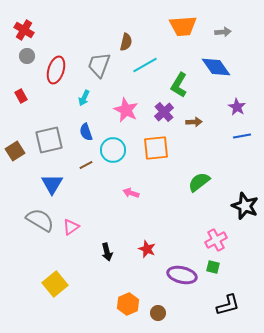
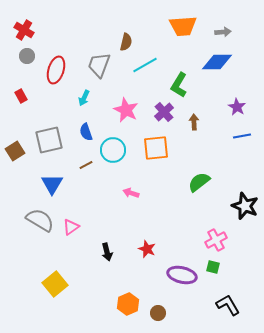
blue diamond: moved 1 px right, 5 px up; rotated 56 degrees counterclockwise
brown arrow: rotated 91 degrees counterclockwise
black L-shape: rotated 105 degrees counterclockwise
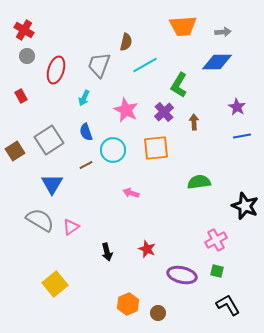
gray square: rotated 20 degrees counterclockwise
green semicircle: rotated 30 degrees clockwise
green square: moved 4 px right, 4 px down
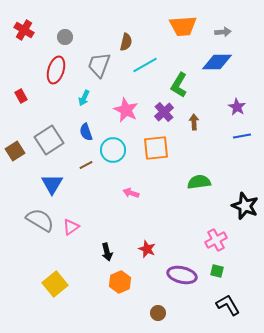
gray circle: moved 38 px right, 19 px up
orange hexagon: moved 8 px left, 22 px up
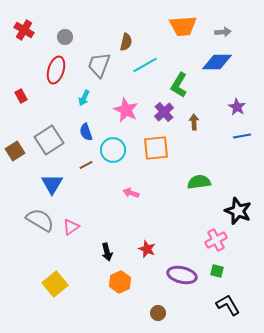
black star: moved 7 px left, 5 px down
